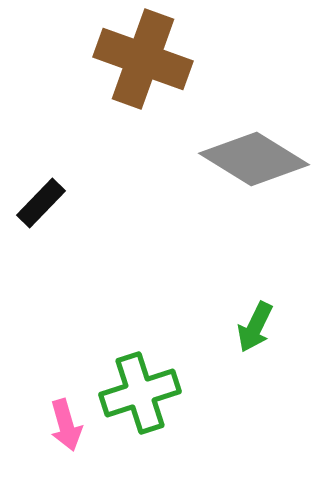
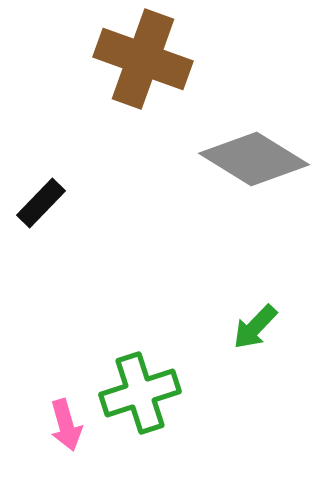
green arrow: rotated 18 degrees clockwise
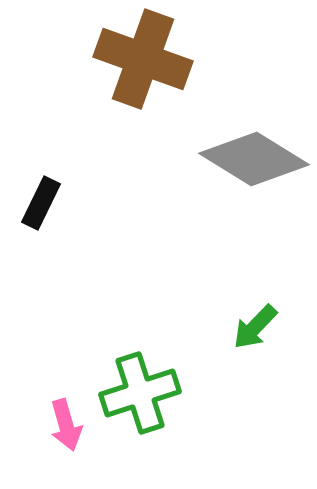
black rectangle: rotated 18 degrees counterclockwise
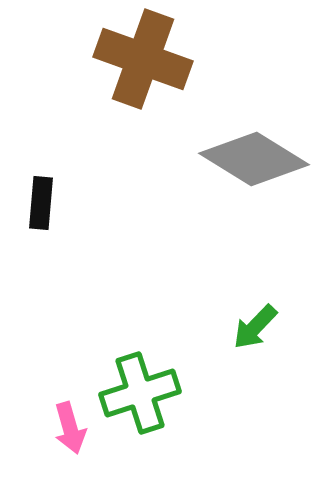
black rectangle: rotated 21 degrees counterclockwise
pink arrow: moved 4 px right, 3 px down
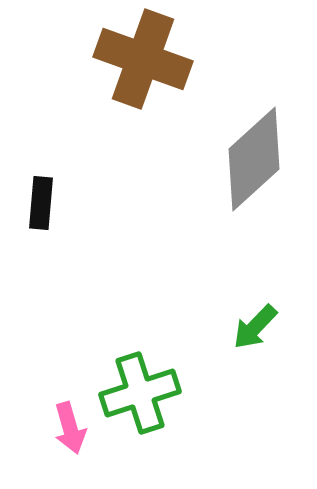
gray diamond: rotated 74 degrees counterclockwise
